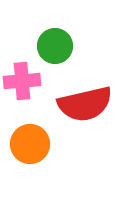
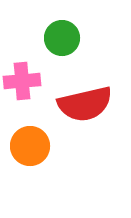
green circle: moved 7 px right, 8 px up
orange circle: moved 2 px down
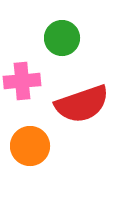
red semicircle: moved 3 px left; rotated 6 degrees counterclockwise
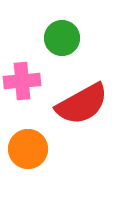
red semicircle: rotated 10 degrees counterclockwise
orange circle: moved 2 px left, 3 px down
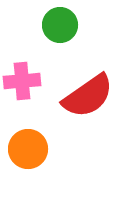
green circle: moved 2 px left, 13 px up
red semicircle: moved 6 px right, 8 px up; rotated 6 degrees counterclockwise
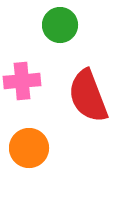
red semicircle: rotated 104 degrees clockwise
orange circle: moved 1 px right, 1 px up
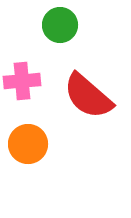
red semicircle: rotated 28 degrees counterclockwise
orange circle: moved 1 px left, 4 px up
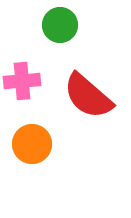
orange circle: moved 4 px right
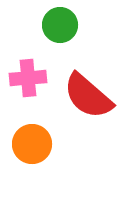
pink cross: moved 6 px right, 3 px up
